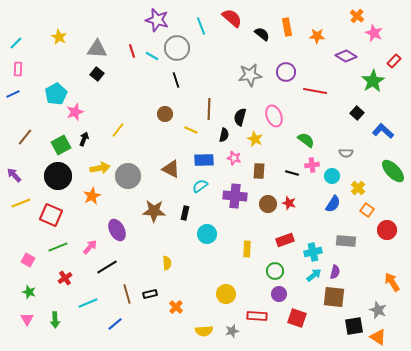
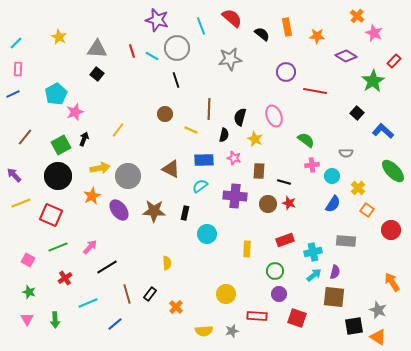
gray star at (250, 75): moved 20 px left, 16 px up
black line at (292, 173): moved 8 px left, 9 px down
purple ellipse at (117, 230): moved 2 px right, 20 px up; rotated 10 degrees counterclockwise
red circle at (387, 230): moved 4 px right
black rectangle at (150, 294): rotated 40 degrees counterclockwise
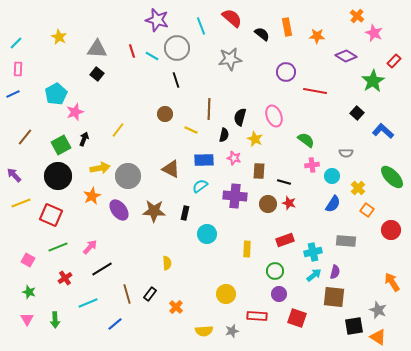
green ellipse at (393, 171): moved 1 px left, 6 px down
black line at (107, 267): moved 5 px left, 2 px down
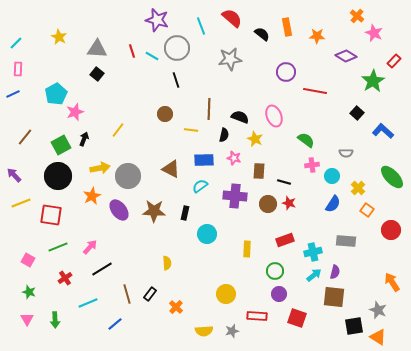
black semicircle at (240, 117): rotated 96 degrees clockwise
yellow line at (191, 130): rotated 16 degrees counterclockwise
red square at (51, 215): rotated 15 degrees counterclockwise
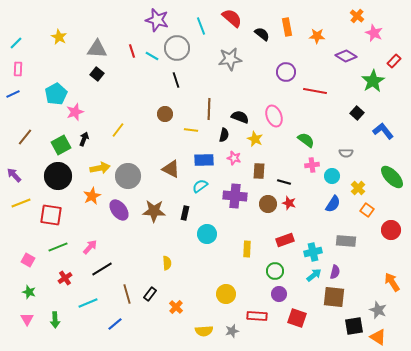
blue L-shape at (383, 131): rotated 10 degrees clockwise
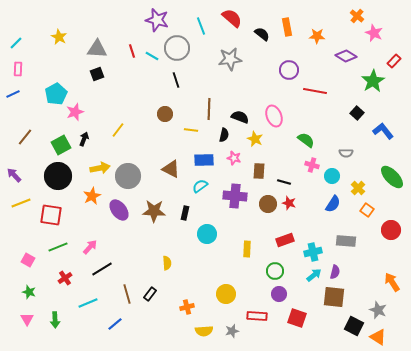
purple circle at (286, 72): moved 3 px right, 2 px up
black square at (97, 74): rotated 32 degrees clockwise
pink cross at (312, 165): rotated 24 degrees clockwise
orange cross at (176, 307): moved 11 px right; rotated 32 degrees clockwise
black square at (354, 326): rotated 36 degrees clockwise
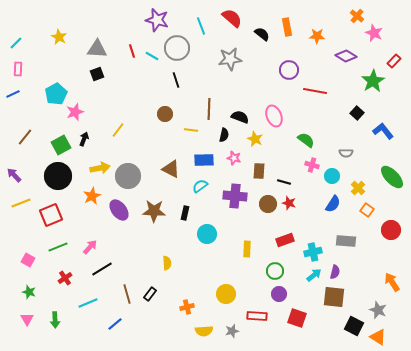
red square at (51, 215): rotated 30 degrees counterclockwise
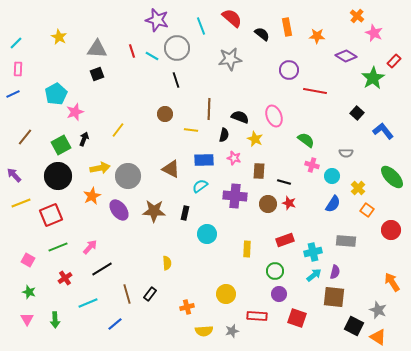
green star at (373, 81): moved 3 px up
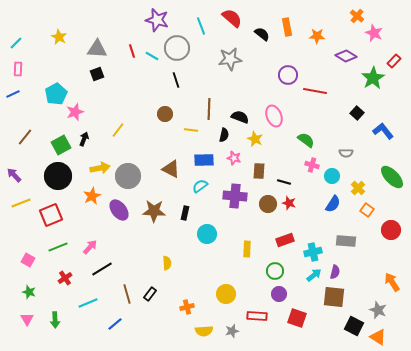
purple circle at (289, 70): moved 1 px left, 5 px down
